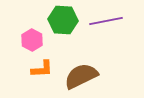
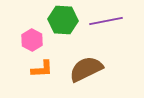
brown semicircle: moved 5 px right, 7 px up
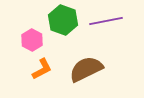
green hexagon: rotated 16 degrees clockwise
orange L-shape: rotated 25 degrees counterclockwise
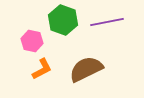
purple line: moved 1 px right, 1 px down
pink hexagon: moved 1 px down; rotated 15 degrees counterclockwise
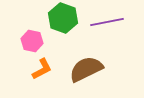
green hexagon: moved 2 px up
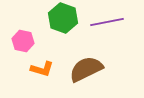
pink hexagon: moved 9 px left
orange L-shape: rotated 45 degrees clockwise
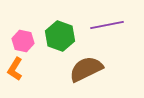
green hexagon: moved 3 px left, 18 px down
purple line: moved 3 px down
orange L-shape: moved 27 px left; rotated 105 degrees clockwise
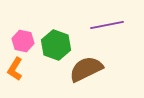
green hexagon: moved 4 px left, 9 px down
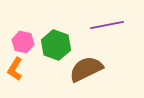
pink hexagon: moved 1 px down
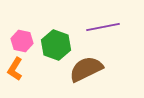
purple line: moved 4 px left, 2 px down
pink hexagon: moved 1 px left, 1 px up
